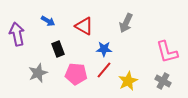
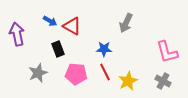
blue arrow: moved 2 px right
red triangle: moved 12 px left
red line: moved 1 px right, 2 px down; rotated 66 degrees counterclockwise
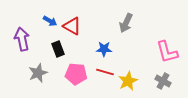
purple arrow: moved 5 px right, 5 px down
red line: rotated 48 degrees counterclockwise
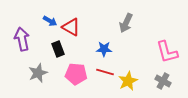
red triangle: moved 1 px left, 1 px down
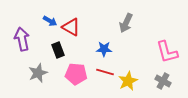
black rectangle: moved 1 px down
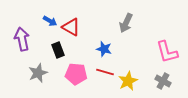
blue star: rotated 14 degrees clockwise
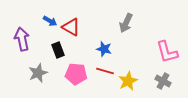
red line: moved 1 px up
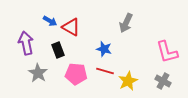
purple arrow: moved 4 px right, 4 px down
gray star: rotated 18 degrees counterclockwise
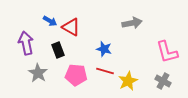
gray arrow: moved 6 px right; rotated 126 degrees counterclockwise
pink pentagon: moved 1 px down
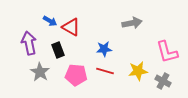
purple arrow: moved 3 px right
blue star: rotated 21 degrees counterclockwise
gray star: moved 2 px right, 1 px up
yellow star: moved 10 px right, 10 px up; rotated 18 degrees clockwise
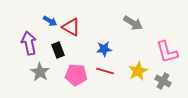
gray arrow: moved 1 px right; rotated 42 degrees clockwise
yellow star: rotated 18 degrees counterclockwise
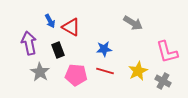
blue arrow: rotated 32 degrees clockwise
